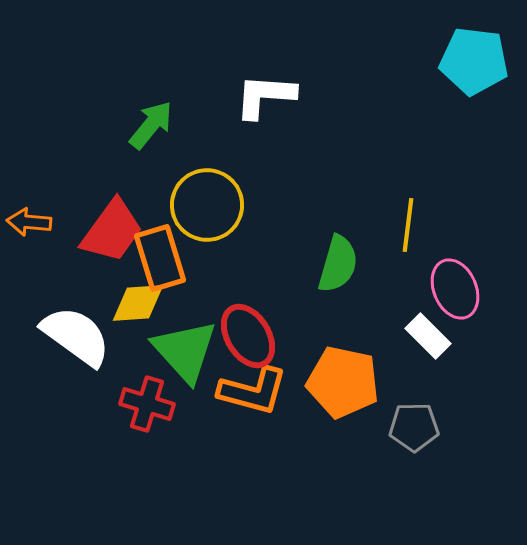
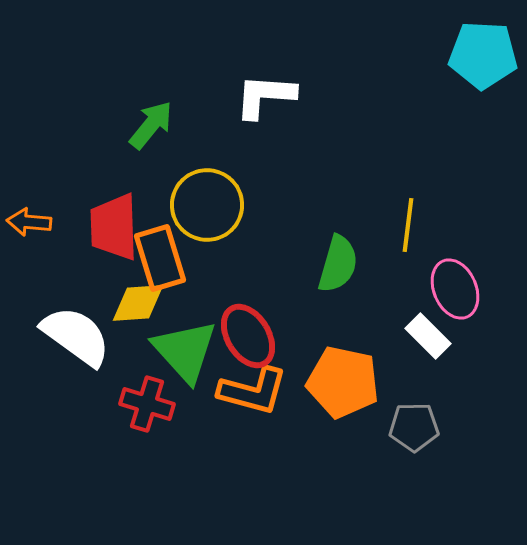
cyan pentagon: moved 9 px right, 6 px up; rotated 4 degrees counterclockwise
red trapezoid: moved 2 px right, 4 px up; rotated 142 degrees clockwise
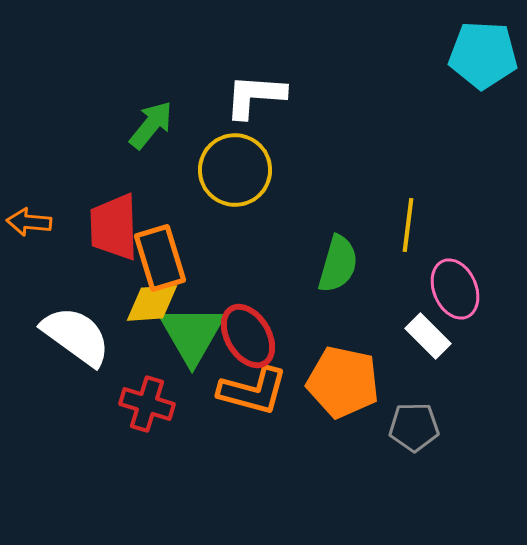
white L-shape: moved 10 px left
yellow circle: moved 28 px right, 35 px up
yellow diamond: moved 14 px right
green triangle: moved 7 px right, 17 px up; rotated 12 degrees clockwise
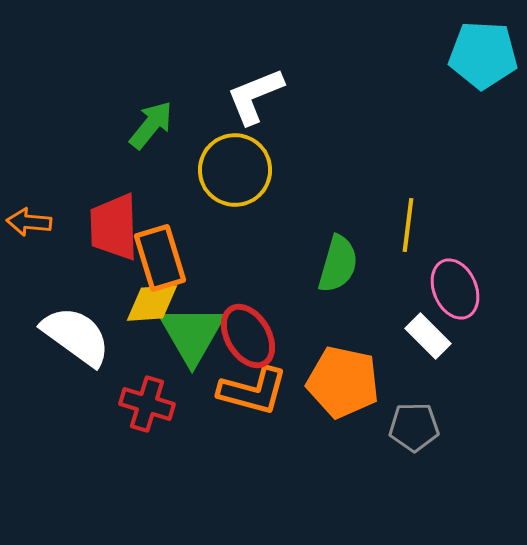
white L-shape: rotated 26 degrees counterclockwise
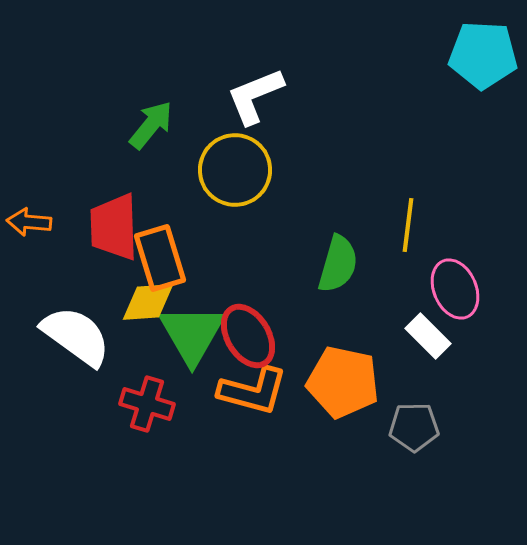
yellow diamond: moved 4 px left, 1 px up
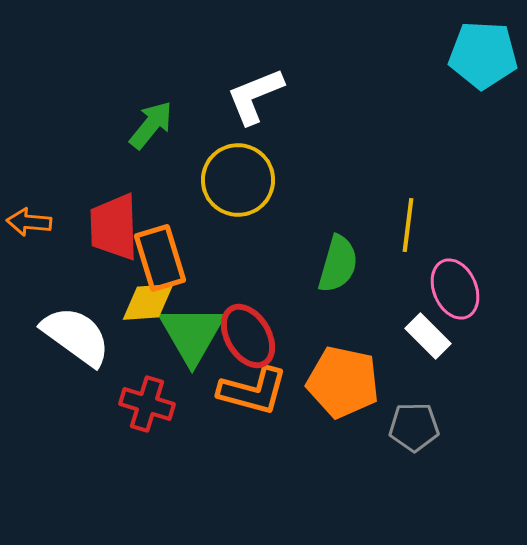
yellow circle: moved 3 px right, 10 px down
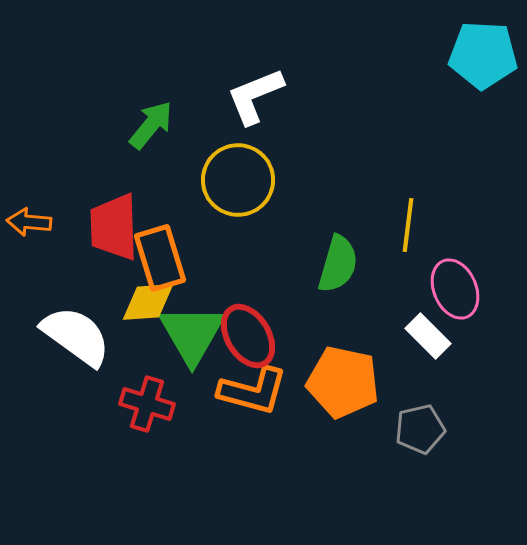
gray pentagon: moved 6 px right, 2 px down; rotated 12 degrees counterclockwise
